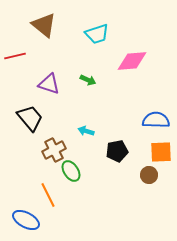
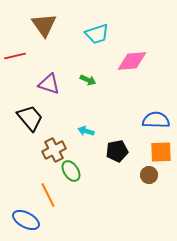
brown triangle: rotated 16 degrees clockwise
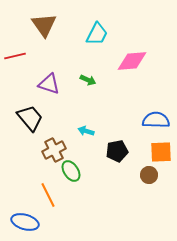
cyan trapezoid: rotated 45 degrees counterclockwise
blue ellipse: moved 1 px left, 2 px down; rotated 12 degrees counterclockwise
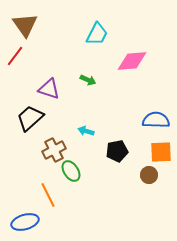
brown triangle: moved 19 px left
red line: rotated 40 degrees counterclockwise
purple triangle: moved 5 px down
black trapezoid: rotated 92 degrees counterclockwise
blue ellipse: rotated 32 degrees counterclockwise
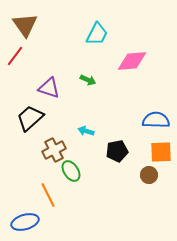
purple triangle: moved 1 px up
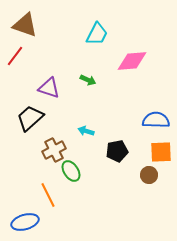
brown triangle: rotated 36 degrees counterclockwise
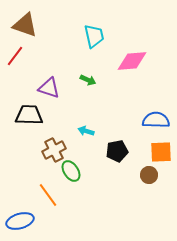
cyan trapezoid: moved 3 px left, 2 px down; rotated 40 degrees counterclockwise
black trapezoid: moved 1 px left, 3 px up; rotated 44 degrees clockwise
orange line: rotated 10 degrees counterclockwise
blue ellipse: moved 5 px left, 1 px up
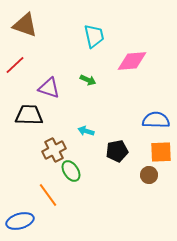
red line: moved 9 px down; rotated 10 degrees clockwise
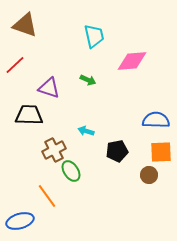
orange line: moved 1 px left, 1 px down
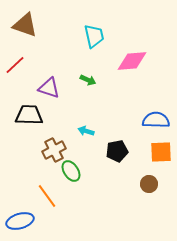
brown circle: moved 9 px down
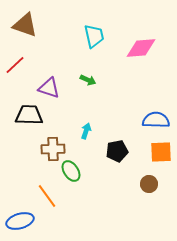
pink diamond: moved 9 px right, 13 px up
cyan arrow: rotated 91 degrees clockwise
brown cross: moved 1 px left, 1 px up; rotated 25 degrees clockwise
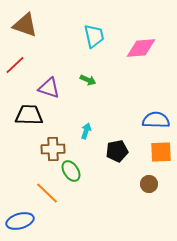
orange line: moved 3 px up; rotated 10 degrees counterclockwise
